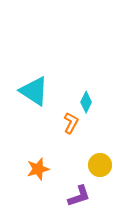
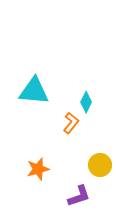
cyan triangle: rotated 28 degrees counterclockwise
orange L-shape: rotated 10 degrees clockwise
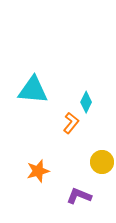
cyan triangle: moved 1 px left, 1 px up
yellow circle: moved 2 px right, 3 px up
orange star: moved 2 px down
purple L-shape: rotated 140 degrees counterclockwise
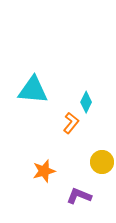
orange star: moved 6 px right
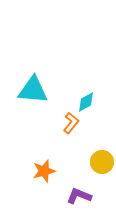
cyan diamond: rotated 35 degrees clockwise
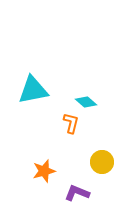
cyan triangle: rotated 16 degrees counterclockwise
cyan diamond: rotated 70 degrees clockwise
orange L-shape: rotated 25 degrees counterclockwise
purple L-shape: moved 2 px left, 3 px up
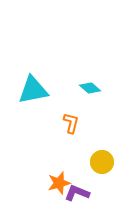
cyan diamond: moved 4 px right, 14 px up
orange star: moved 15 px right, 12 px down
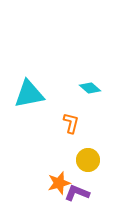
cyan triangle: moved 4 px left, 4 px down
yellow circle: moved 14 px left, 2 px up
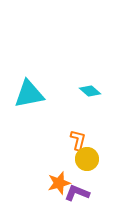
cyan diamond: moved 3 px down
orange L-shape: moved 7 px right, 17 px down
yellow circle: moved 1 px left, 1 px up
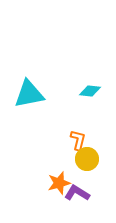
cyan diamond: rotated 35 degrees counterclockwise
purple L-shape: rotated 10 degrees clockwise
